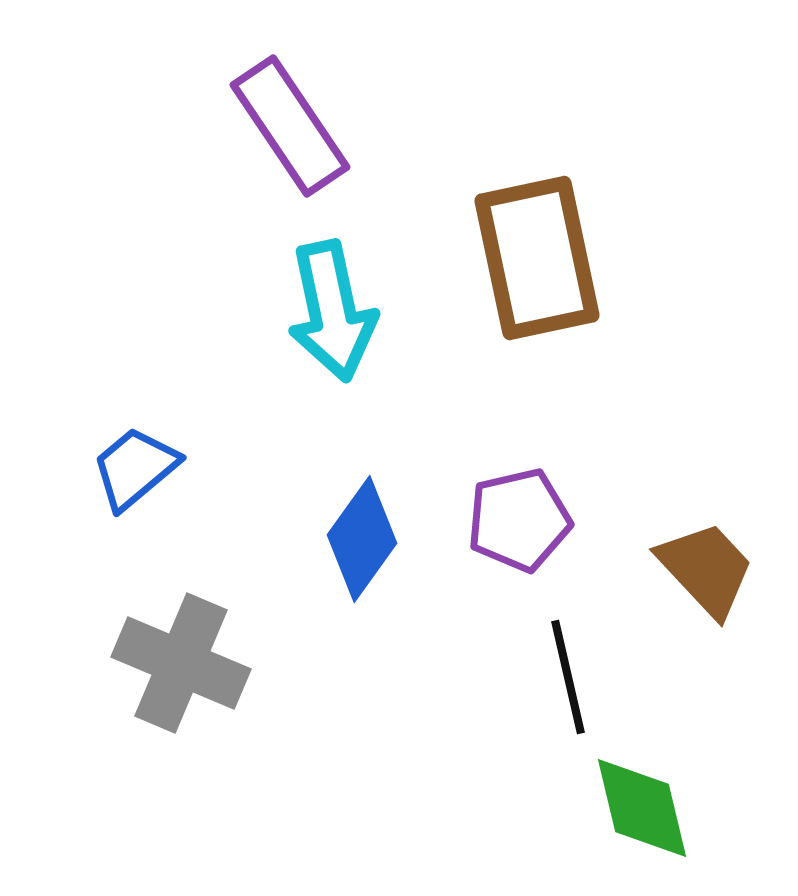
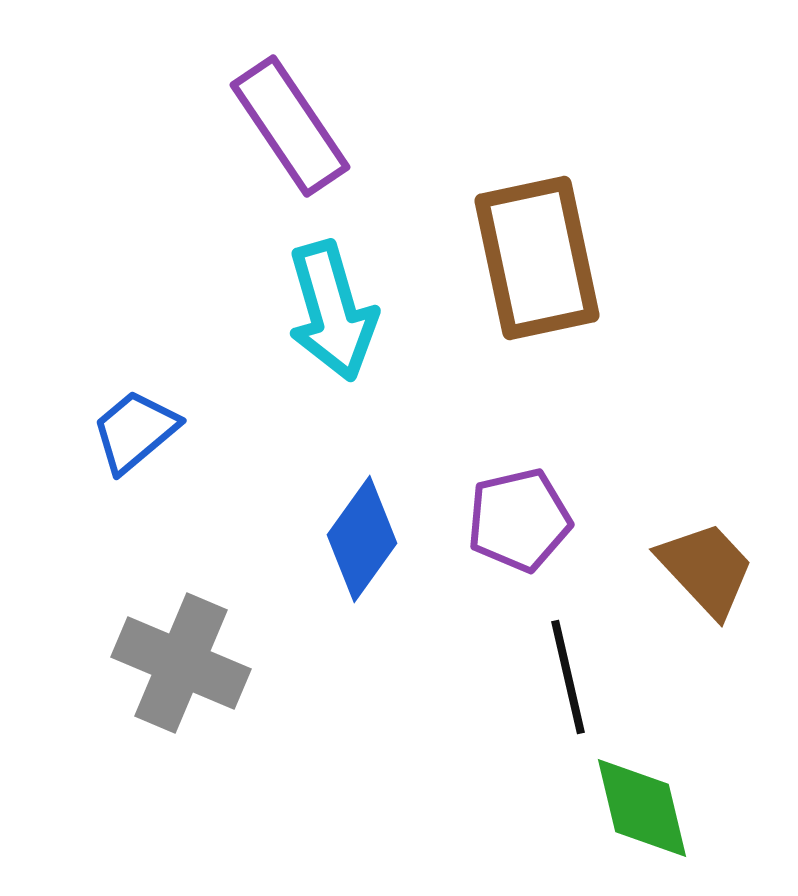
cyan arrow: rotated 4 degrees counterclockwise
blue trapezoid: moved 37 px up
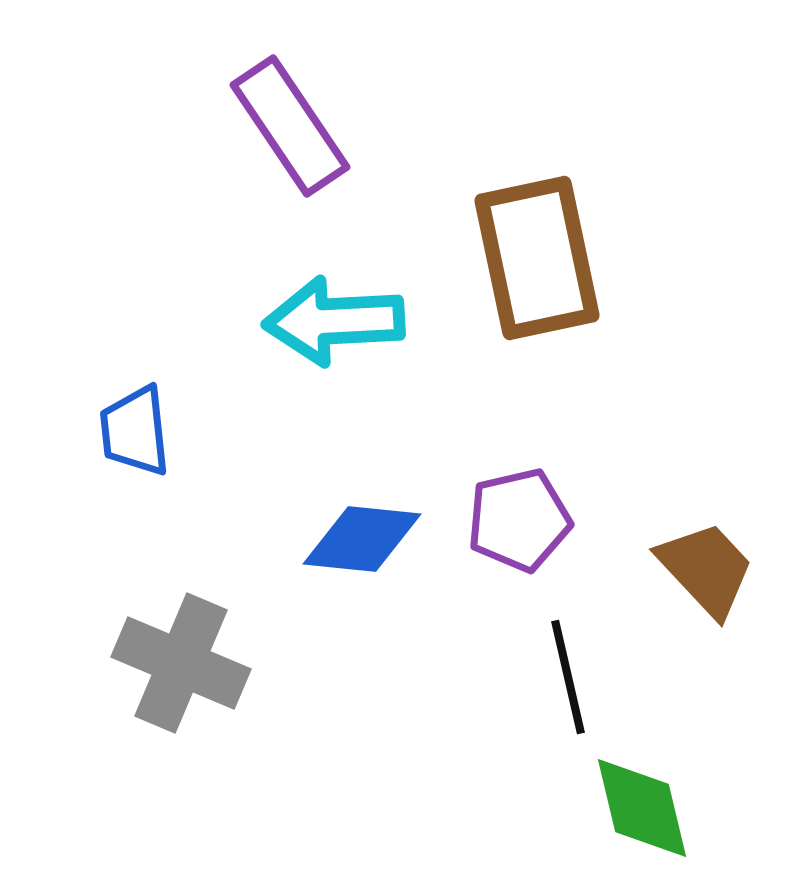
cyan arrow: moved 2 px right, 10 px down; rotated 103 degrees clockwise
blue trapezoid: rotated 56 degrees counterclockwise
blue diamond: rotated 60 degrees clockwise
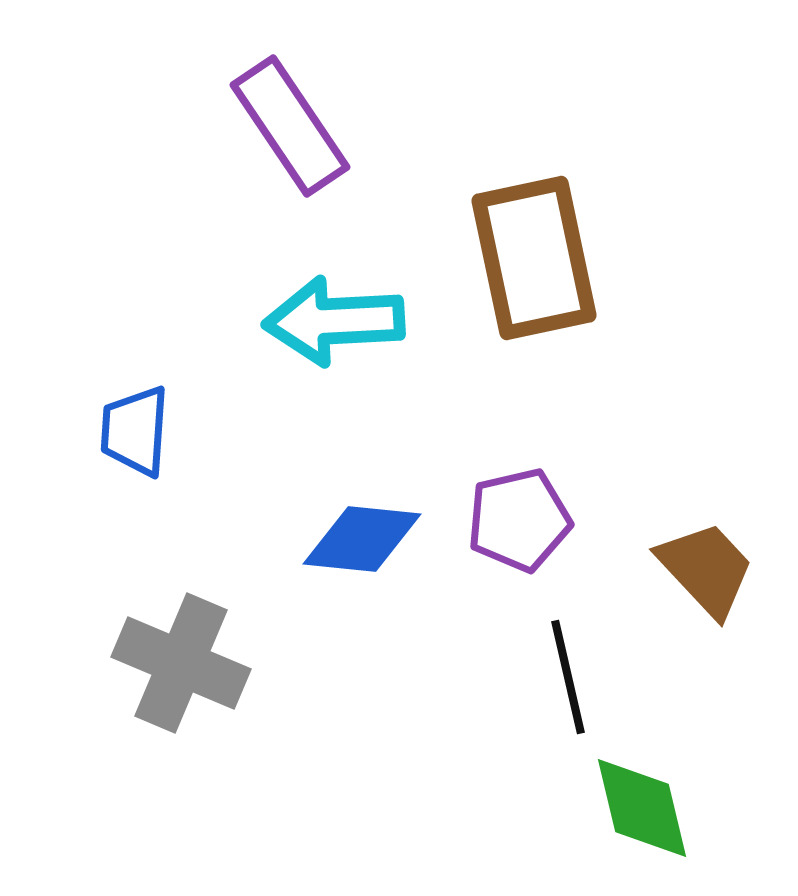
brown rectangle: moved 3 px left
blue trapezoid: rotated 10 degrees clockwise
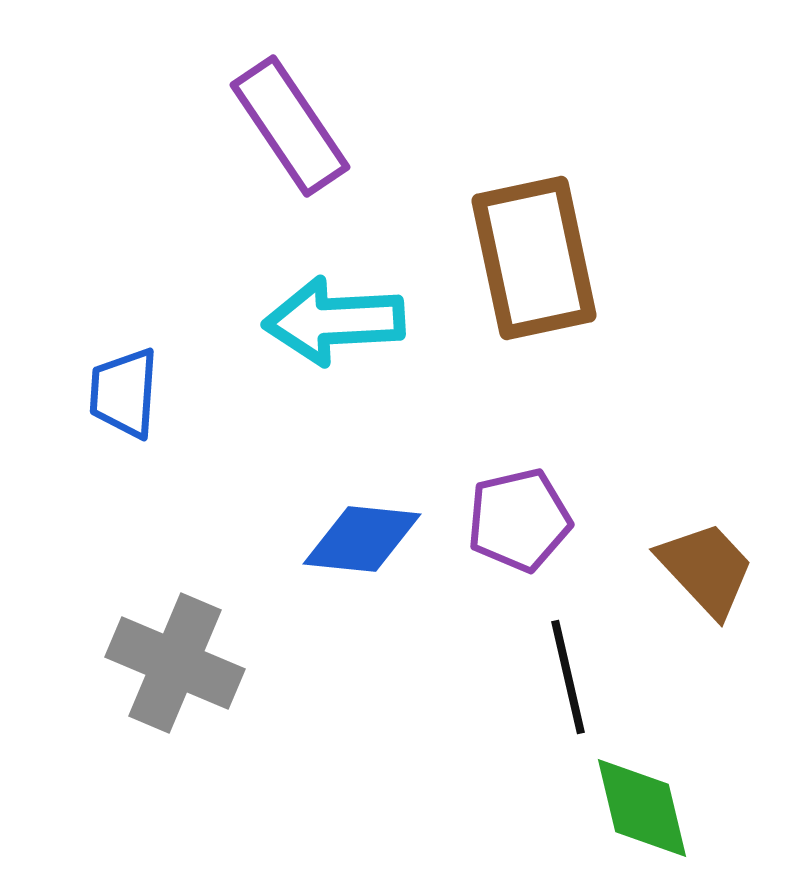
blue trapezoid: moved 11 px left, 38 px up
gray cross: moved 6 px left
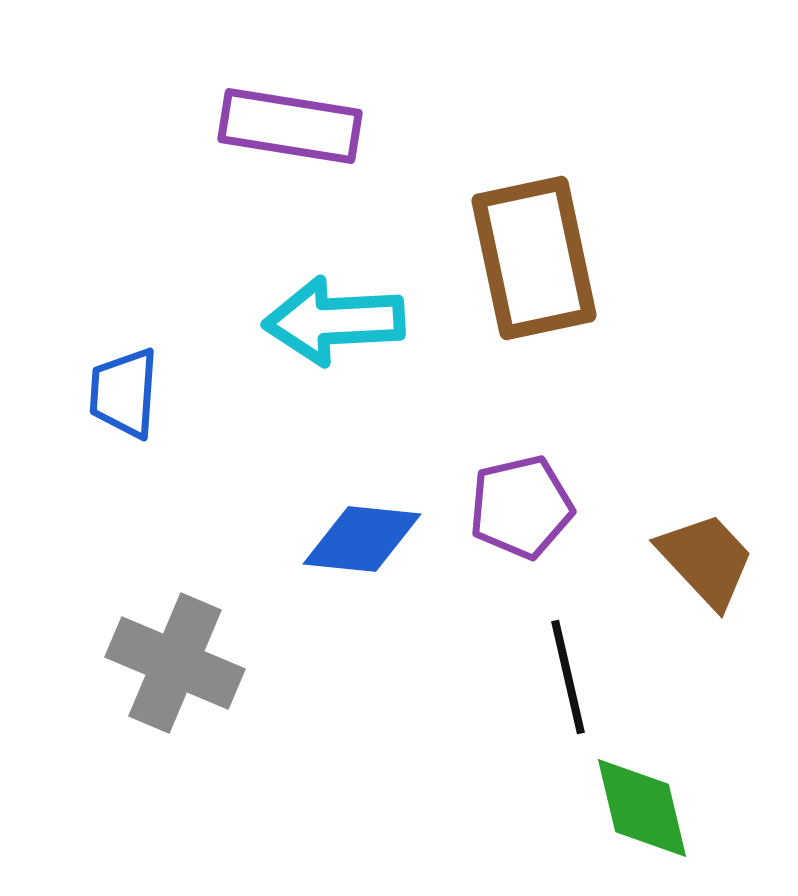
purple rectangle: rotated 47 degrees counterclockwise
purple pentagon: moved 2 px right, 13 px up
brown trapezoid: moved 9 px up
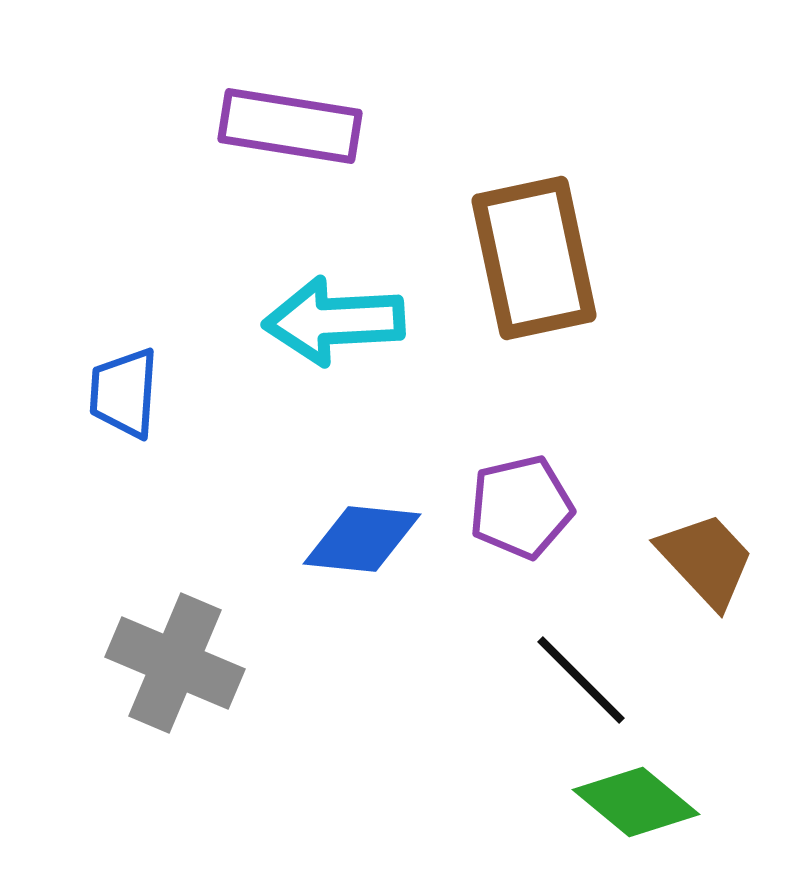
black line: moved 13 px right, 3 px down; rotated 32 degrees counterclockwise
green diamond: moved 6 px left, 6 px up; rotated 37 degrees counterclockwise
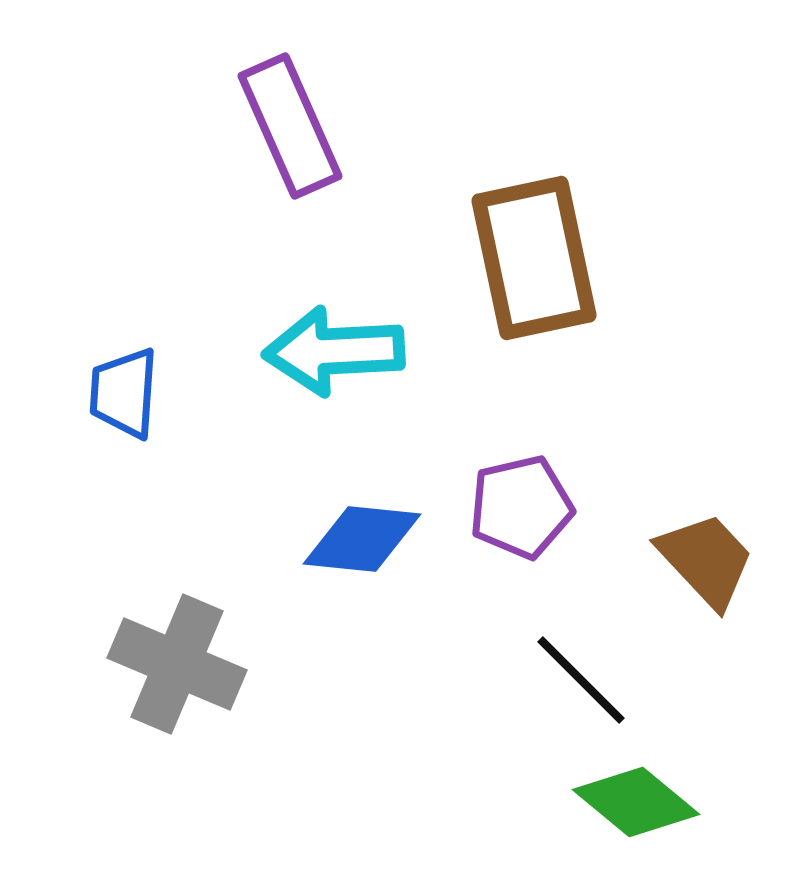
purple rectangle: rotated 57 degrees clockwise
cyan arrow: moved 30 px down
gray cross: moved 2 px right, 1 px down
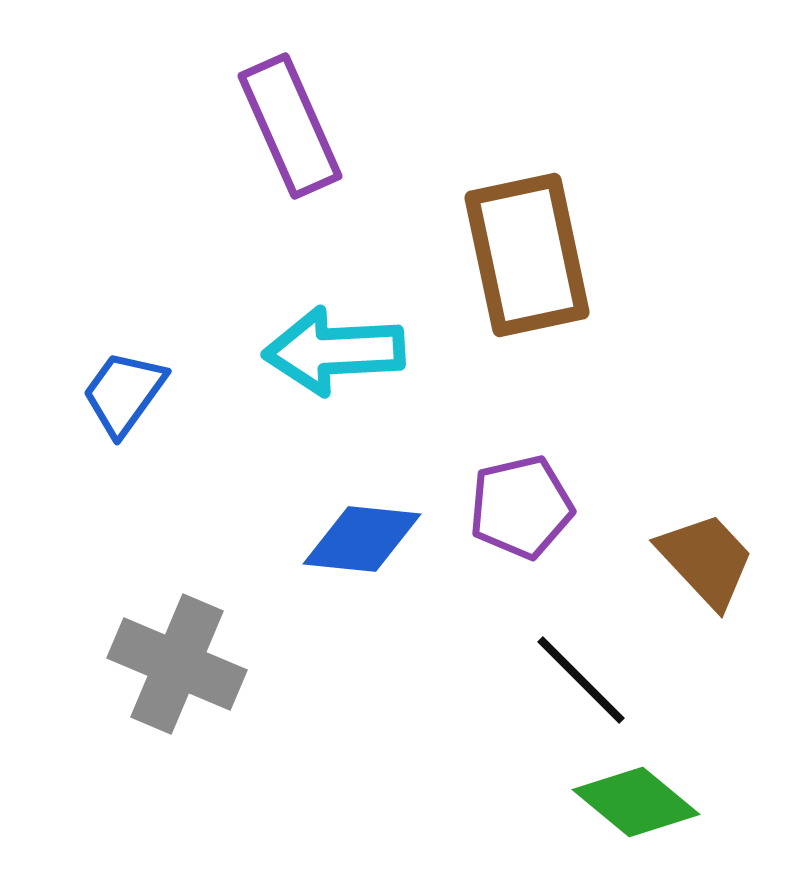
brown rectangle: moved 7 px left, 3 px up
blue trapezoid: rotated 32 degrees clockwise
